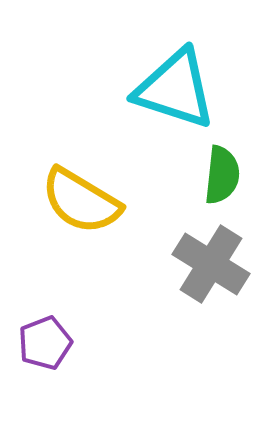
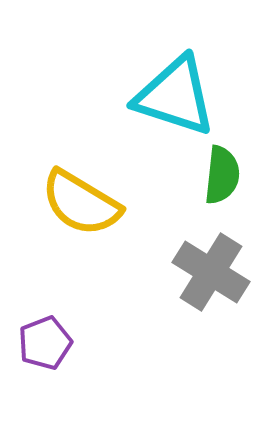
cyan triangle: moved 7 px down
yellow semicircle: moved 2 px down
gray cross: moved 8 px down
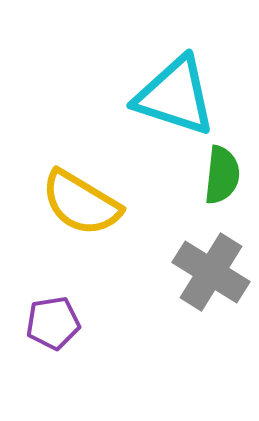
purple pentagon: moved 8 px right, 20 px up; rotated 12 degrees clockwise
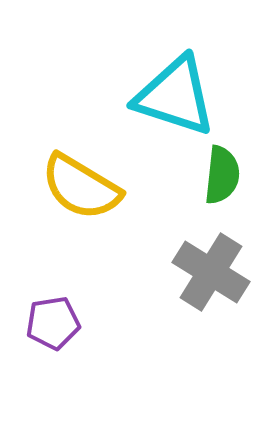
yellow semicircle: moved 16 px up
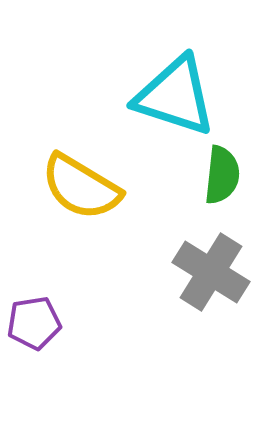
purple pentagon: moved 19 px left
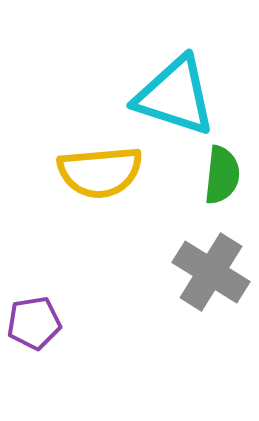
yellow semicircle: moved 19 px right, 15 px up; rotated 36 degrees counterclockwise
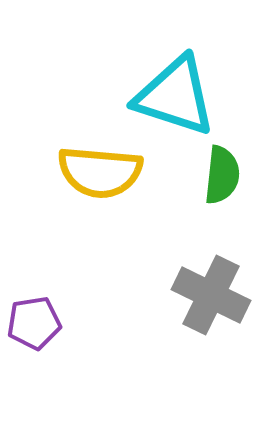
yellow semicircle: rotated 10 degrees clockwise
gray cross: moved 23 px down; rotated 6 degrees counterclockwise
